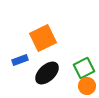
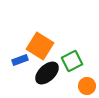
orange square: moved 3 px left, 8 px down; rotated 32 degrees counterclockwise
green square: moved 12 px left, 7 px up
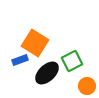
orange square: moved 5 px left, 3 px up
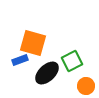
orange square: moved 2 px left; rotated 16 degrees counterclockwise
orange circle: moved 1 px left
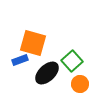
green square: rotated 15 degrees counterclockwise
orange circle: moved 6 px left, 2 px up
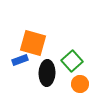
black ellipse: rotated 45 degrees counterclockwise
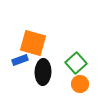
green square: moved 4 px right, 2 px down
black ellipse: moved 4 px left, 1 px up
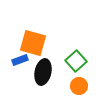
green square: moved 2 px up
black ellipse: rotated 10 degrees clockwise
orange circle: moved 1 px left, 2 px down
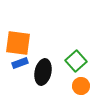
orange square: moved 15 px left; rotated 8 degrees counterclockwise
blue rectangle: moved 3 px down
orange circle: moved 2 px right
